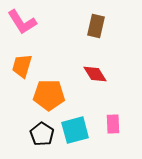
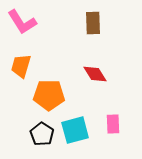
brown rectangle: moved 3 px left, 3 px up; rotated 15 degrees counterclockwise
orange trapezoid: moved 1 px left
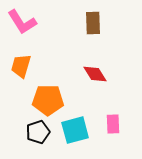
orange pentagon: moved 1 px left, 5 px down
black pentagon: moved 4 px left, 2 px up; rotated 20 degrees clockwise
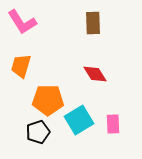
cyan square: moved 4 px right, 10 px up; rotated 16 degrees counterclockwise
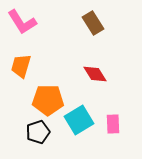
brown rectangle: rotated 30 degrees counterclockwise
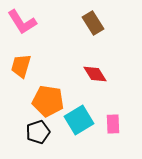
orange pentagon: moved 1 px down; rotated 8 degrees clockwise
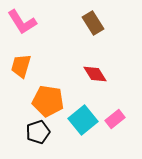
cyan square: moved 4 px right; rotated 8 degrees counterclockwise
pink rectangle: moved 2 px right, 5 px up; rotated 54 degrees clockwise
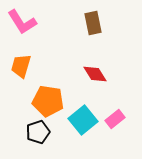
brown rectangle: rotated 20 degrees clockwise
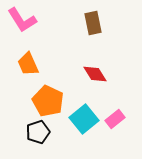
pink L-shape: moved 2 px up
orange trapezoid: moved 7 px right, 2 px up; rotated 40 degrees counterclockwise
orange pentagon: rotated 16 degrees clockwise
cyan square: moved 1 px right, 1 px up
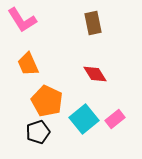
orange pentagon: moved 1 px left
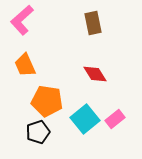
pink L-shape: rotated 80 degrees clockwise
orange trapezoid: moved 3 px left, 1 px down
orange pentagon: rotated 16 degrees counterclockwise
cyan square: moved 1 px right
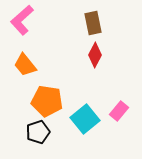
orange trapezoid: rotated 15 degrees counterclockwise
red diamond: moved 19 px up; rotated 60 degrees clockwise
pink rectangle: moved 4 px right, 8 px up; rotated 12 degrees counterclockwise
